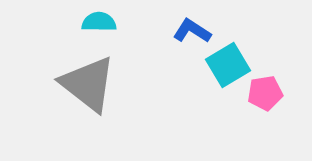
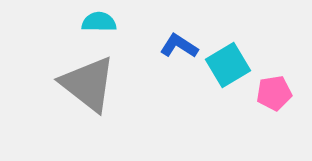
blue L-shape: moved 13 px left, 15 px down
pink pentagon: moved 9 px right
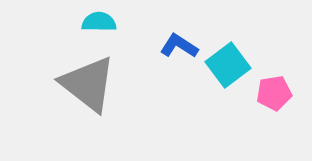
cyan square: rotated 6 degrees counterclockwise
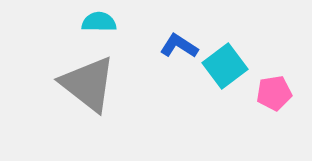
cyan square: moved 3 px left, 1 px down
